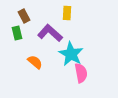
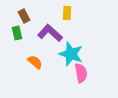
cyan star: rotated 10 degrees counterclockwise
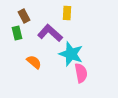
orange semicircle: moved 1 px left
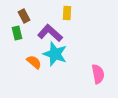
cyan star: moved 16 px left
pink semicircle: moved 17 px right, 1 px down
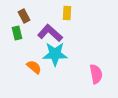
cyan star: rotated 20 degrees counterclockwise
orange semicircle: moved 5 px down
pink semicircle: moved 2 px left
